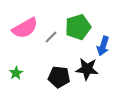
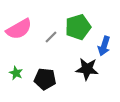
pink semicircle: moved 6 px left, 1 px down
blue arrow: moved 1 px right
green star: rotated 16 degrees counterclockwise
black pentagon: moved 14 px left, 2 px down
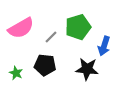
pink semicircle: moved 2 px right, 1 px up
black pentagon: moved 14 px up
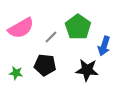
green pentagon: rotated 20 degrees counterclockwise
black star: moved 1 px down
green star: rotated 16 degrees counterclockwise
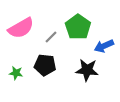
blue arrow: rotated 48 degrees clockwise
